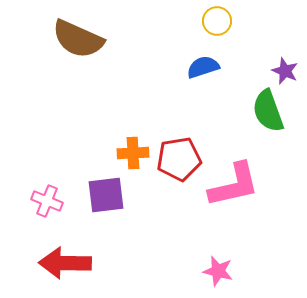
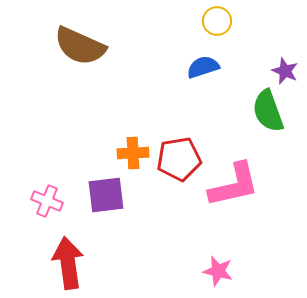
brown semicircle: moved 2 px right, 7 px down
red arrow: moved 3 px right; rotated 81 degrees clockwise
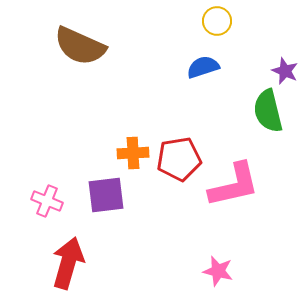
green semicircle: rotated 6 degrees clockwise
red arrow: rotated 24 degrees clockwise
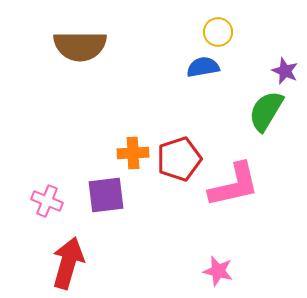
yellow circle: moved 1 px right, 11 px down
brown semicircle: rotated 24 degrees counterclockwise
blue semicircle: rotated 8 degrees clockwise
green semicircle: moved 2 px left; rotated 45 degrees clockwise
red pentagon: rotated 9 degrees counterclockwise
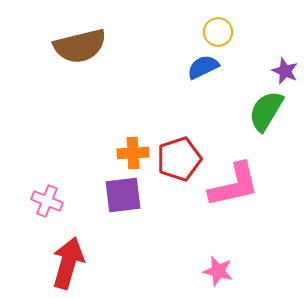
brown semicircle: rotated 14 degrees counterclockwise
blue semicircle: rotated 16 degrees counterclockwise
purple square: moved 17 px right
